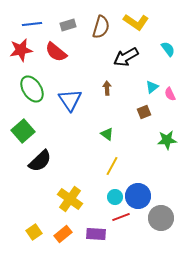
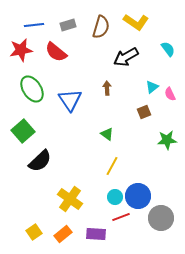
blue line: moved 2 px right, 1 px down
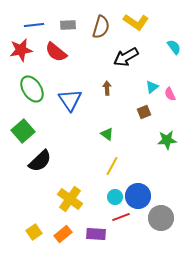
gray rectangle: rotated 14 degrees clockwise
cyan semicircle: moved 6 px right, 2 px up
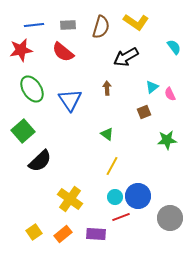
red semicircle: moved 7 px right
gray circle: moved 9 px right
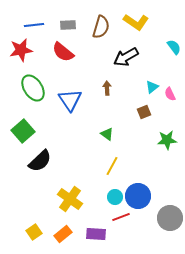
green ellipse: moved 1 px right, 1 px up
